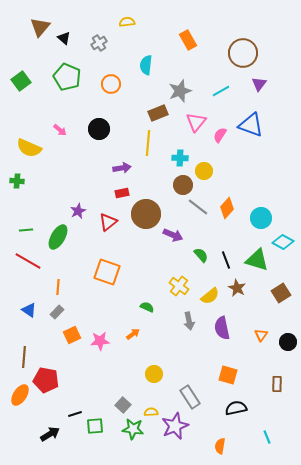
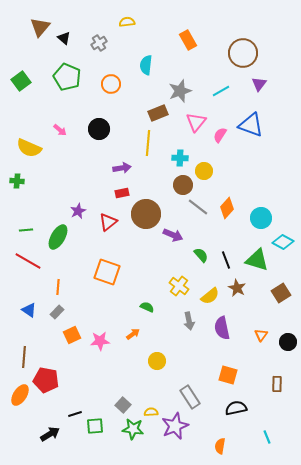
yellow circle at (154, 374): moved 3 px right, 13 px up
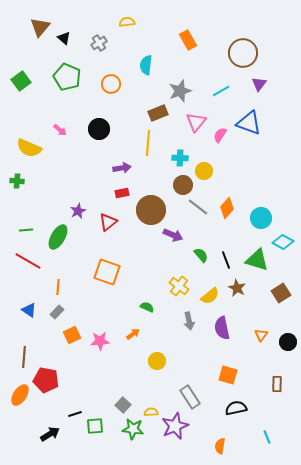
blue triangle at (251, 125): moved 2 px left, 2 px up
brown circle at (146, 214): moved 5 px right, 4 px up
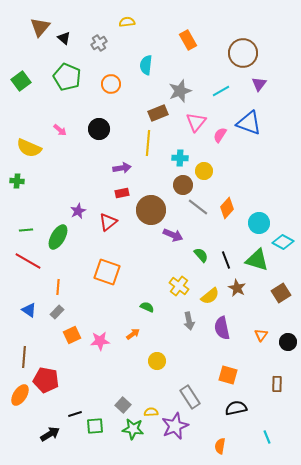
cyan circle at (261, 218): moved 2 px left, 5 px down
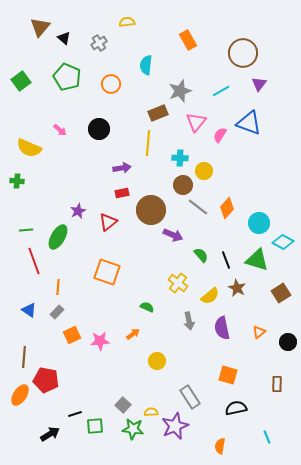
red line at (28, 261): moved 6 px right; rotated 40 degrees clockwise
yellow cross at (179, 286): moved 1 px left, 3 px up
orange triangle at (261, 335): moved 2 px left, 3 px up; rotated 16 degrees clockwise
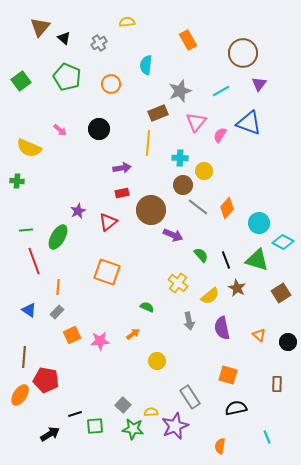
orange triangle at (259, 332): moved 3 px down; rotated 40 degrees counterclockwise
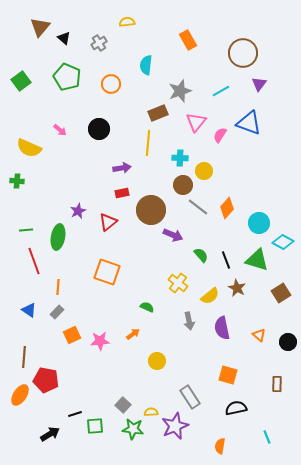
green ellipse at (58, 237): rotated 20 degrees counterclockwise
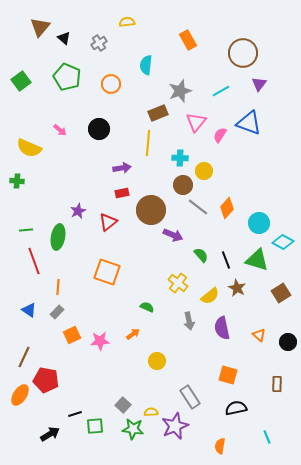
brown line at (24, 357): rotated 20 degrees clockwise
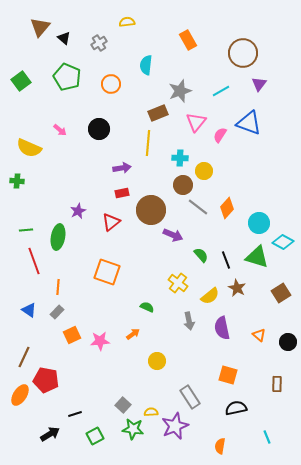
red triangle at (108, 222): moved 3 px right
green triangle at (257, 260): moved 3 px up
green square at (95, 426): moved 10 px down; rotated 24 degrees counterclockwise
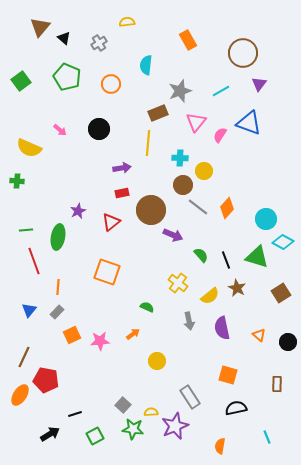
cyan circle at (259, 223): moved 7 px right, 4 px up
blue triangle at (29, 310): rotated 35 degrees clockwise
